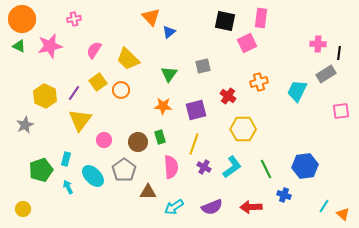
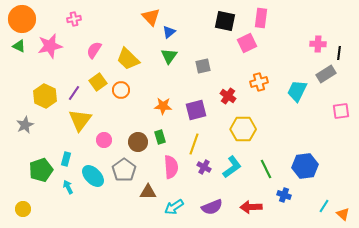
green triangle at (169, 74): moved 18 px up
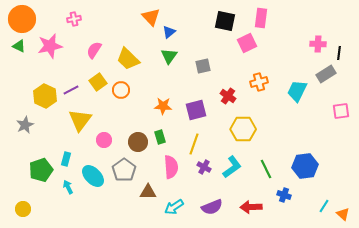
purple line at (74, 93): moved 3 px left, 3 px up; rotated 28 degrees clockwise
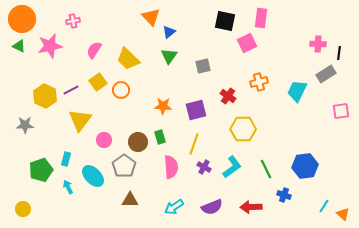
pink cross at (74, 19): moved 1 px left, 2 px down
gray star at (25, 125): rotated 24 degrees clockwise
gray pentagon at (124, 170): moved 4 px up
brown triangle at (148, 192): moved 18 px left, 8 px down
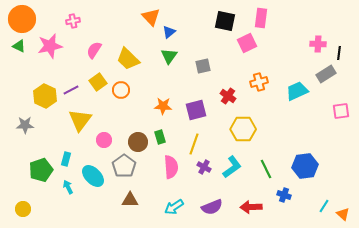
cyan trapezoid at (297, 91): rotated 40 degrees clockwise
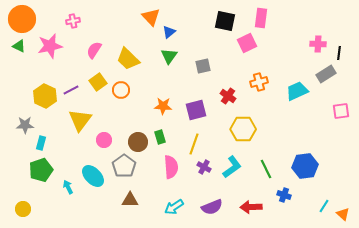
cyan rectangle at (66, 159): moved 25 px left, 16 px up
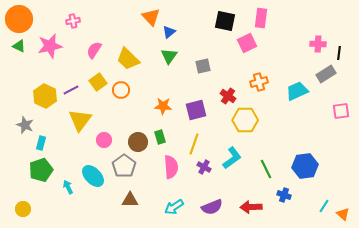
orange circle at (22, 19): moved 3 px left
gray star at (25, 125): rotated 24 degrees clockwise
yellow hexagon at (243, 129): moved 2 px right, 9 px up
cyan L-shape at (232, 167): moved 9 px up
